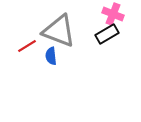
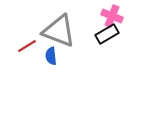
pink cross: moved 1 px left, 2 px down
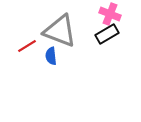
pink cross: moved 2 px left, 2 px up
gray triangle: moved 1 px right
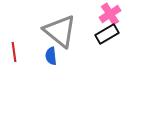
pink cross: rotated 35 degrees clockwise
gray triangle: rotated 18 degrees clockwise
red line: moved 13 px left, 6 px down; rotated 66 degrees counterclockwise
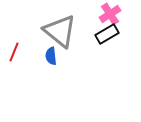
red line: rotated 30 degrees clockwise
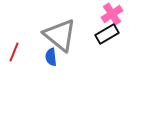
pink cross: moved 2 px right
gray triangle: moved 4 px down
blue semicircle: moved 1 px down
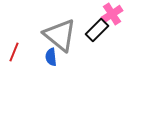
black rectangle: moved 10 px left, 4 px up; rotated 15 degrees counterclockwise
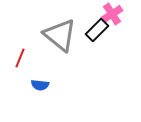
red line: moved 6 px right, 6 px down
blue semicircle: moved 11 px left, 28 px down; rotated 78 degrees counterclockwise
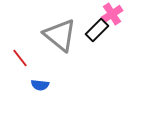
red line: rotated 60 degrees counterclockwise
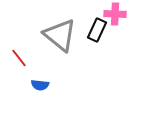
pink cross: moved 3 px right; rotated 35 degrees clockwise
black rectangle: rotated 20 degrees counterclockwise
red line: moved 1 px left
